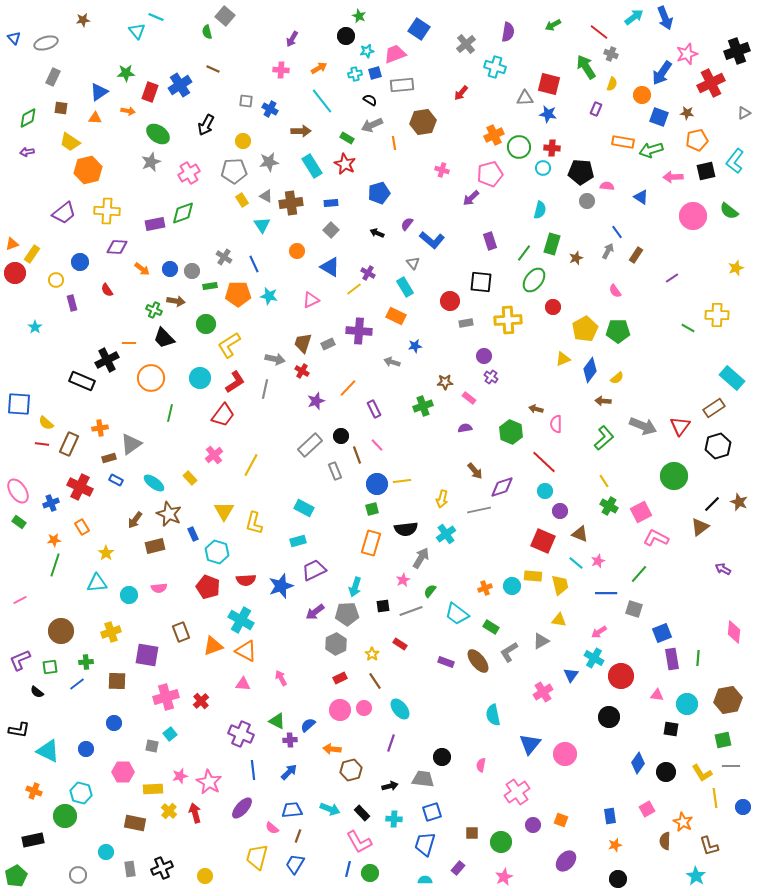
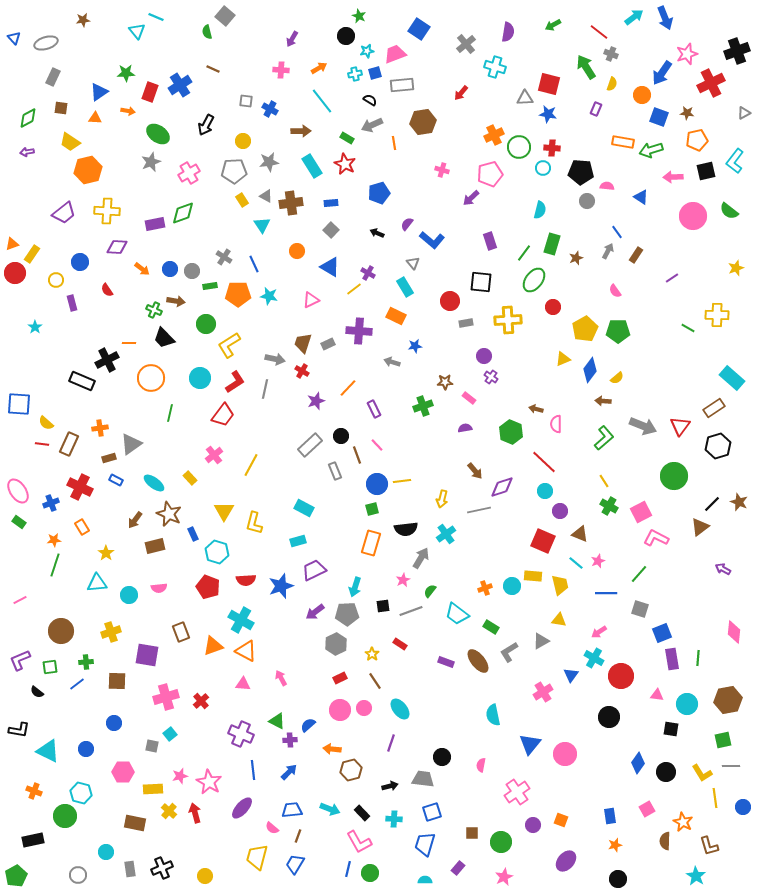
gray square at (634, 609): moved 6 px right
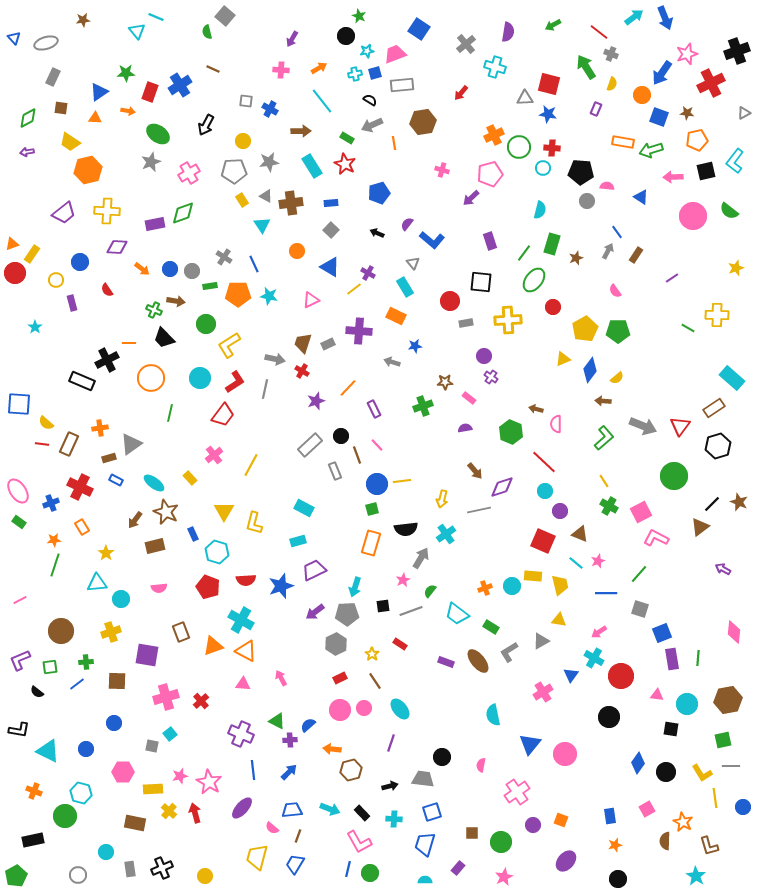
brown star at (169, 514): moved 3 px left, 2 px up
cyan circle at (129, 595): moved 8 px left, 4 px down
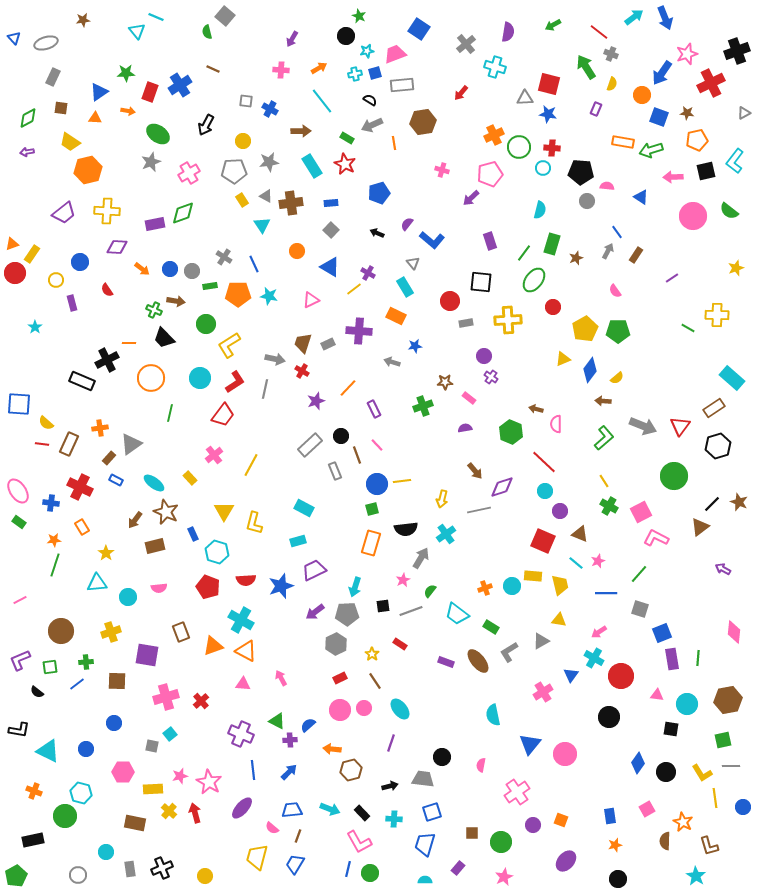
brown rectangle at (109, 458): rotated 32 degrees counterclockwise
blue cross at (51, 503): rotated 28 degrees clockwise
cyan circle at (121, 599): moved 7 px right, 2 px up
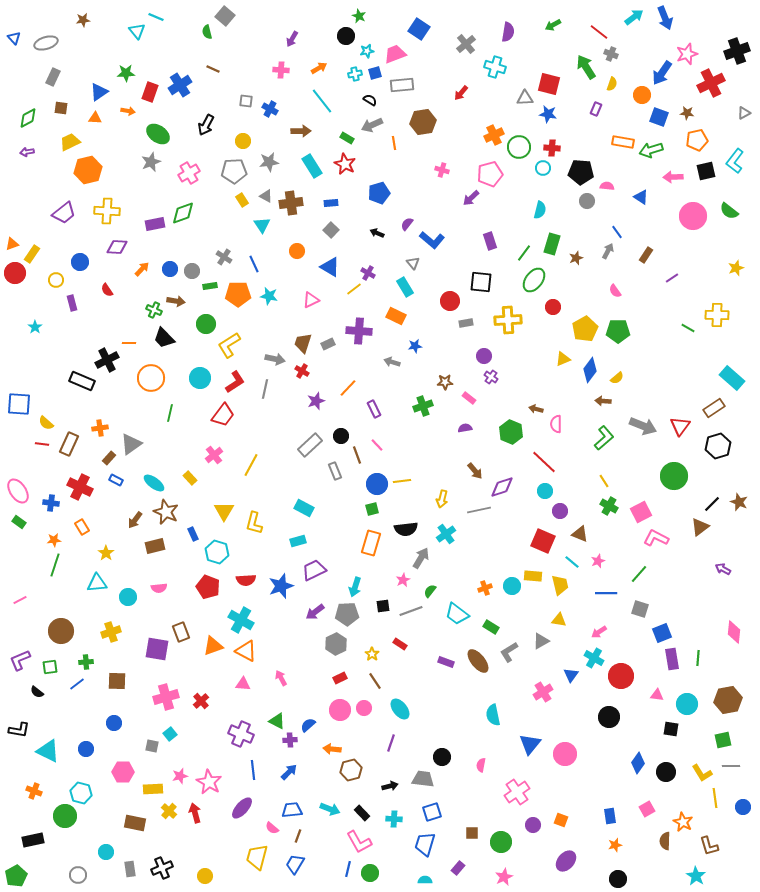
yellow trapezoid at (70, 142): rotated 120 degrees clockwise
brown rectangle at (636, 255): moved 10 px right
orange arrow at (142, 269): rotated 84 degrees counterclockwise
cyan line at (576, 563): moved 4 px left, 1 px up
purple square at (147, 655): moved 10 px right, 6 px up
